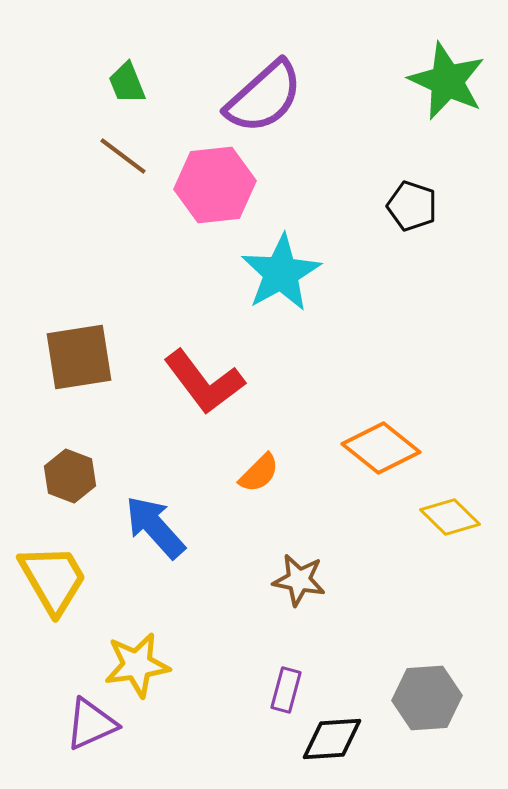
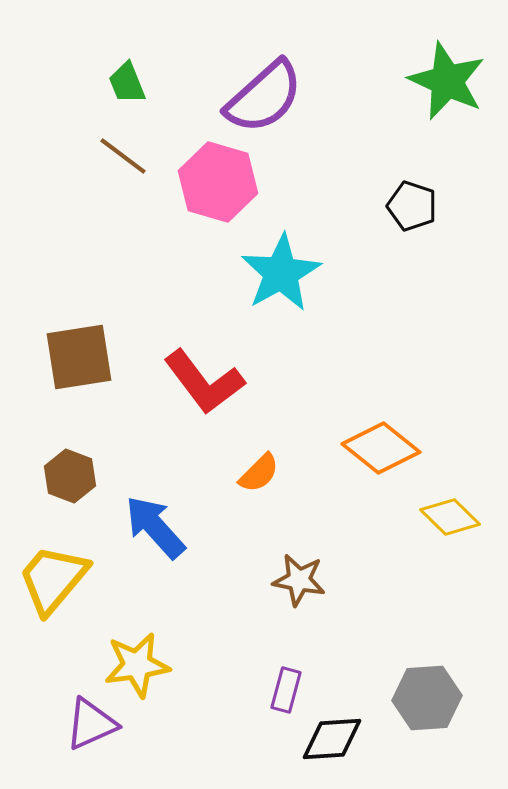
pink hexagon: moved 3 px right, 3 px up; rotated 22 degrees clockwise
yellow trapezoid: rotated 110 degrees counterclockwise
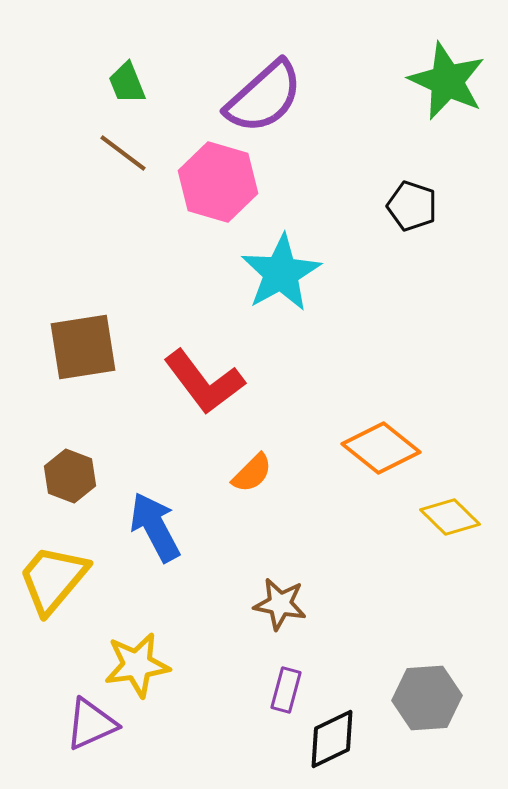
brown line: moved 3 px up
brown square: moved 4 px right, 10 px up
orange semicircle: moved 7 px left
blue arrow: rotated 14 degrees clockwise
brown star: moved 19 px left, 24 px down
black diamond: rotated 22 degrees counterclockwise
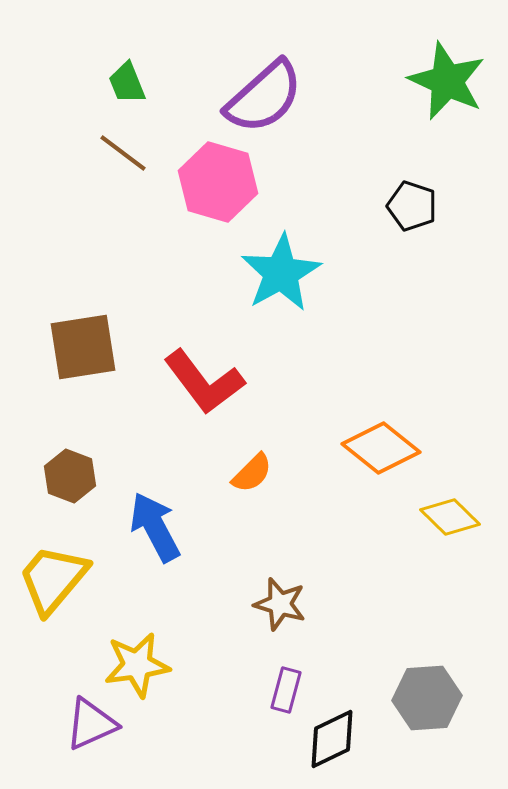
brown star: rotated 6 degrees clockwise
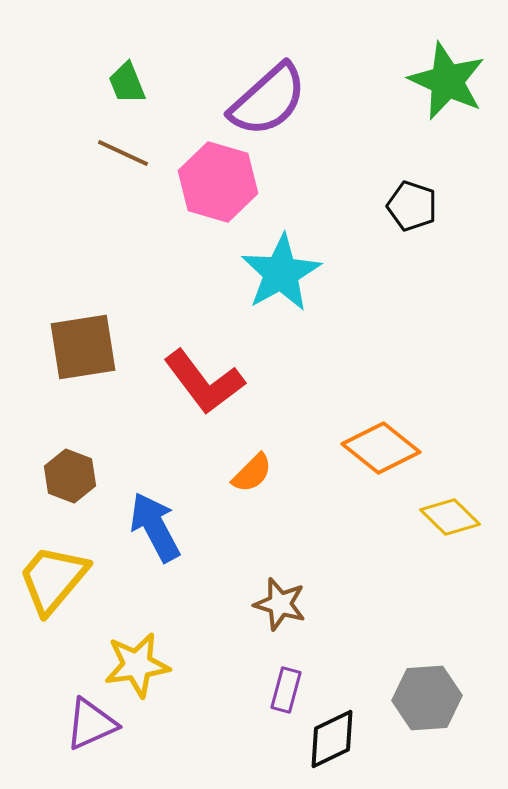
purple semicircle: moved 4 px right, 3 px down
brown line: rotated 12 degrees counterclockwise
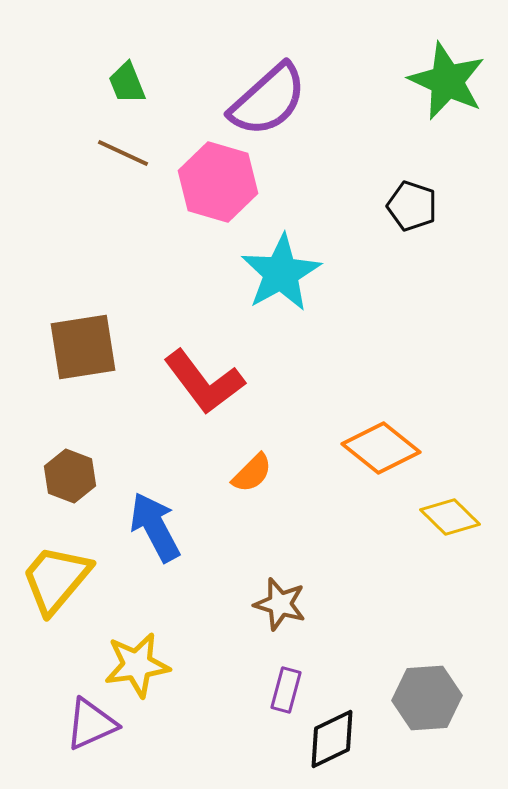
yellow trapezoid: moved 3 px right
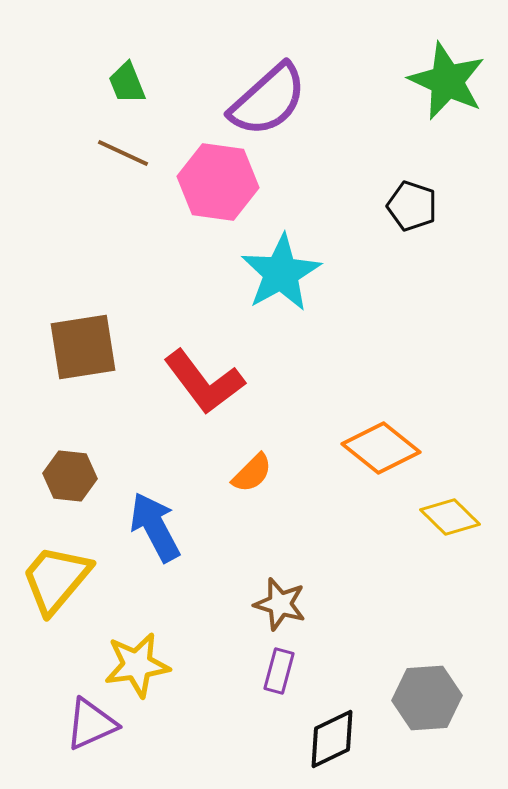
pink hexagon: rotated 8 degrees counterclockwise
brown hexagon: rotated 15 degrees counterclockwise
purple rectangle: moved 7 px left, 19 px up
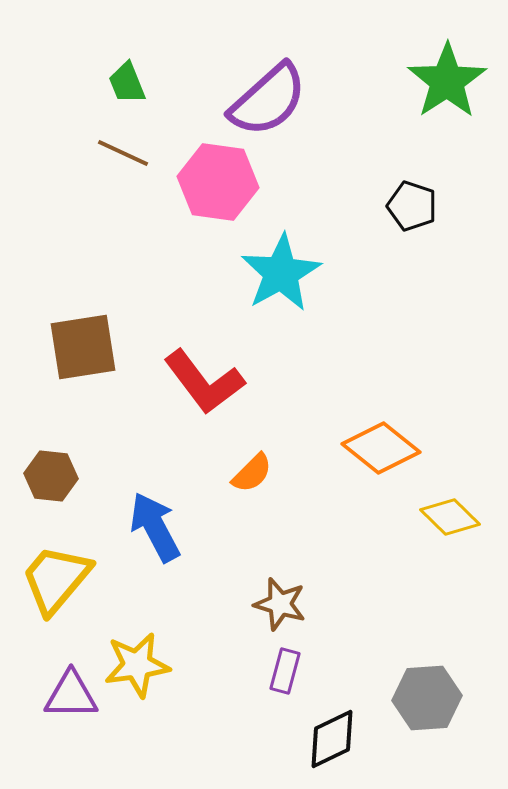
green star: rotated 14 degrees clockwise
brown hexagon: moved 19 px left
purple rectangle: moved 6 px right
purple triangle: moved 20 px left, 29 px up; rotated 24 degrees clockwise
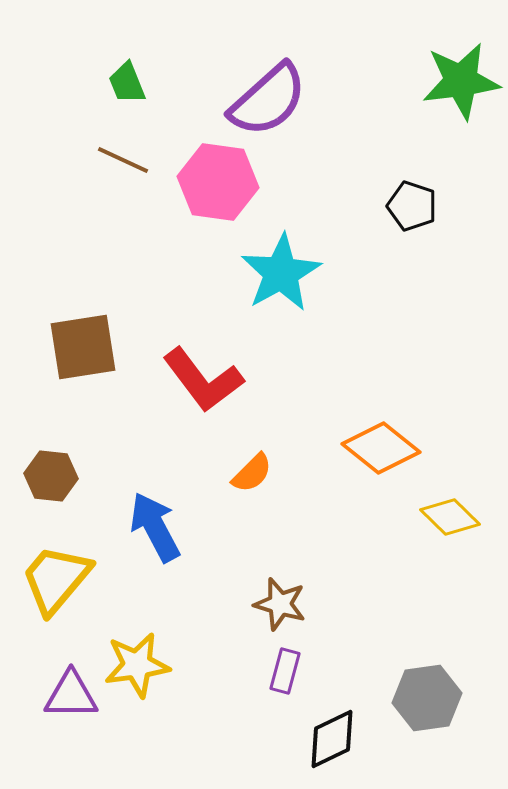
green star: moved 14 px right; rotated 26 degrees clockwise
brown line: moved 7 px down
red L-shape: moved 1 px left, 2 px up
gray hexagon: rotated 4 degrees counterclockwise
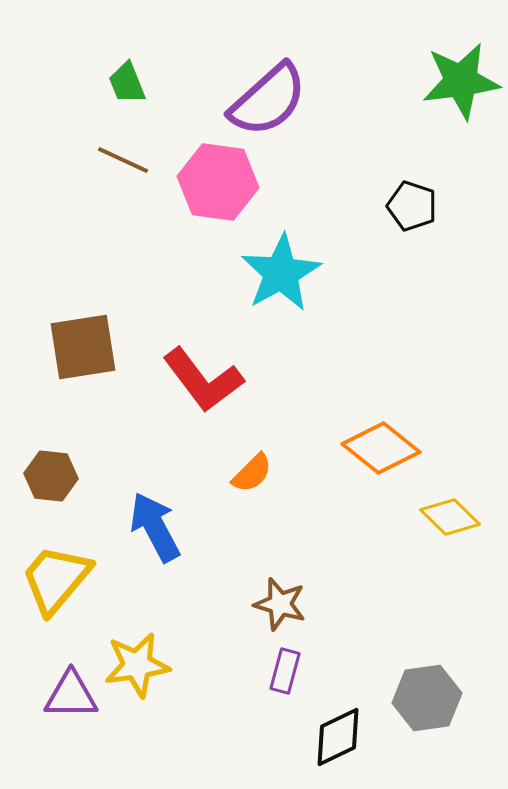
black diamond: moved 6 px right, 2 px up
